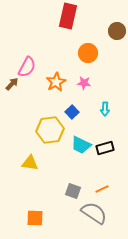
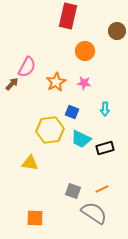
orange circle: moved 3 px left, 2 px up
blue square: rotated 24 degrees counterclockwise
cyan trapezoid: moved 6 px up
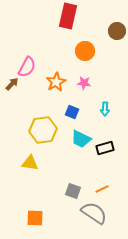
yellow hexagon: moved 7 px left
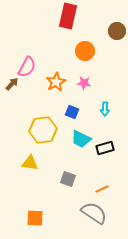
gray square: moved 5 px left, 12 px up
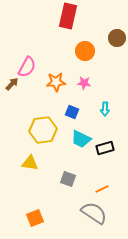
brown circle: moved 7 px down
orange star: rotated 24 degrees clockwise
orange square: rotated 24 degrees counterclockwise
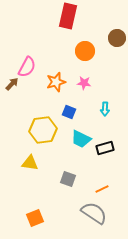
orange star: rotated 12 degrees counterclockwise
blue square: moved 3 px left
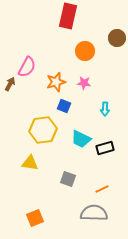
brown arrow: moved 2 px left; rotated 16 degrees counterclockwise
blue square: moved 5 px left, 6 px up
gray semicircle: rotated 32 degrees counterclockwise
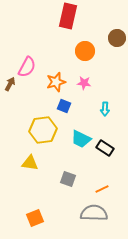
black rectangle: rotated 48 degrees clockwise
